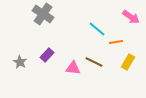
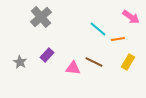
gray cross: moved 2 px left, 3 px down; rotated 15 degrees clockwise
cyan line: moved 1 px right
orange line: moved 2 px right, 3 px up
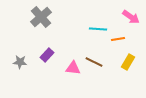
cyan line: rotated 36 degrees counterclockwise
gray star: rotated 24 degrees counterclockwise
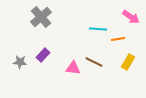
purple rectangle: moved 4 px left
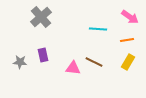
pink arrow: moved 1 px left
orange line: moved 9 px right, 1 px down
purple rectangle: rotated 56 degrees counterclockwise
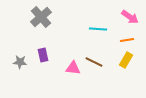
yellow rectangle: moved 2 px left, 2 px up
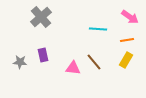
brown line: rotated 24 degrees clockwise
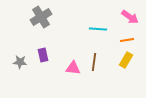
gray cross: rotated 10 degrees clockwise
brown line: rotated 48 degrees clockwise
